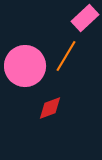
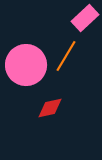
pink circle: moved 1 px right, 1 px up
red diamond: rotated 8 degrees clockwise
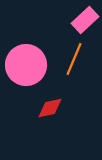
pink rectangle: moved 2 px down
orange line: moved 8 px right, 3 px down; rotated 8 degrees counterclockwise
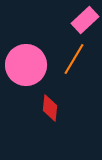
orange line: rotated 8 degrees clockwise
red diamond: rotated 72 degrees counterclockwise
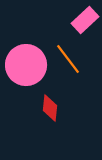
orange line: moved 6 px left; rotated 68 degrees counterclockwise
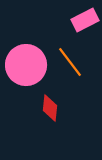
pink rectangle: rotated 16 degrees clockwise
orange line: moved 2 px right, 3 px down
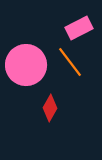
pink rectangle: moved 6 px left, 8 px down
red diamond: rotated 24 degrees clockwise
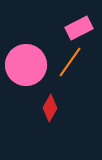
orange line: rotated 72 degrees clockwise
